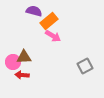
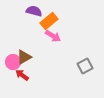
brown triangle: rotated 28 degrees counterclockwise
red arrow: rotated 32 degrees clockwise
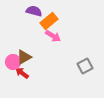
red arrow: moved 2 px up
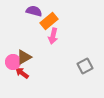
pink arrow: rotated 70 degrees clockwise
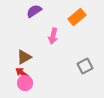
purple semicircle: rotated 49 degrees counterclockwise
orange rectangle: moved 28 px right, 4 px up
pink circle: moved 12 px right, 21 px down
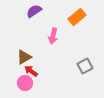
red arrow: moved 9 px right, 2 px up
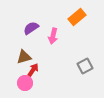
purple semicircle: moved 3 px left, 17 px down
brown triangle: rotated 14 degrees clockwise
red arrow: moved 2 px right, 1 px up; rotated 88 degrees clockwise
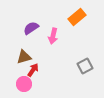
pink circle: moved 1 px left, 1 px down
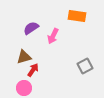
orange rectangle: moved 1 px up; rotated 48 degrees clockwise
pink arrow: rotated 14 degrees clockwise
pink circle: moved 4 px down
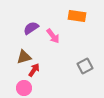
pink arrow: rotated 63 degrees counterclockwise
red arrow: moved 1 px right
